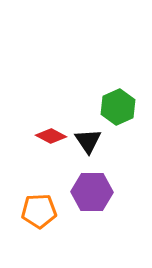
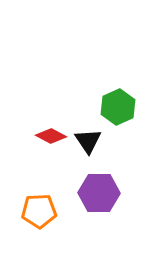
purple hexagon: moved 7 px right, 1 px down
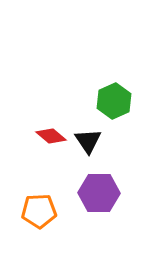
green hexagon: moved 4 px left, 6 px up
red diamond: rotated 12 degrees clockwise
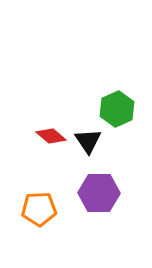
green hexagon: moved 3 px right, 8 px down
orange pentagon: moved 2 px up
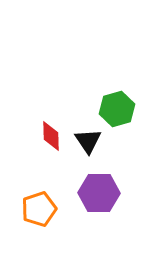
green hexagon: rotated 8 degrees clockwise
red diamond: rotated 48 degrees clockwise
orange pentagon: rotated 16 degrees counterclockwise
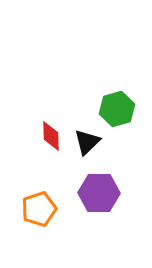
black triangle: moved 1 px left, 1 px down; rotated 20 degrees clockwise
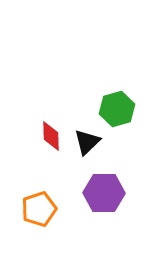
purple hexagon: moved 5 px right
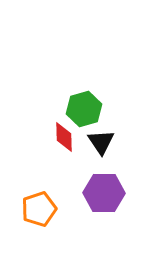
green hexagon: moved 33 px left
red diamond: moved 13 px right, 1 px down
black triangle: moved 14 px right; rotated 20 degrees counterclockwise
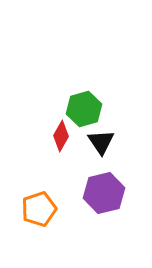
red diamond: moved 3 px left, 1 px up; rotated 32 degrees clockwise
purple hexagon: rotated 15 degrees counterclockwise
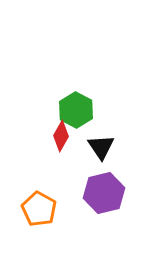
green hexagon: moved 8 px left, 1 px down; rotated 16 degrees counterclockwise
black triangle: moved 5 px down
orange pentagon: rotated 24 degrees counterclockwise
